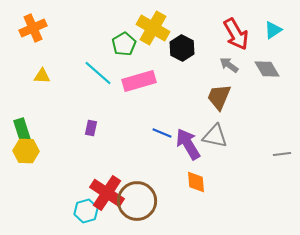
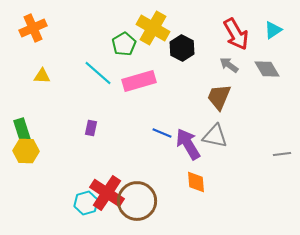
cyan hexagon: moved 8 px up
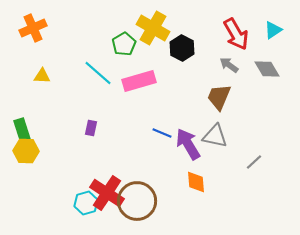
gray line: moved 28 px left, 8 px down; rotated 36 degrees counterclockwise
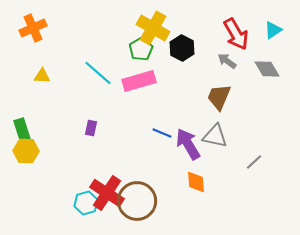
green pentagon: moved 17 px right, 5 px down
gray arrow: moved 2 px left, 4 px up
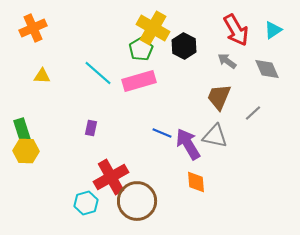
red arrow: moved 4 px up
black hexagon: moved 2 px right, 2 px up
gray diamond: rotated 8 degrees clockwise
gray line: moved 1 px left, 49 px up
red cross: moved 4 px right, 16 px up; rotated 28 degrees clockwise
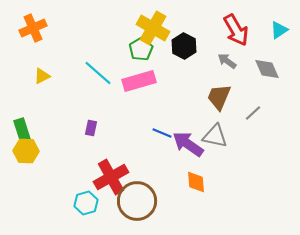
cyan triangle: moved 6 px right
yellow triangle: rotated 30 degrees counterclockwise
purple arrow: rotated 24 degrees counterclockwise
